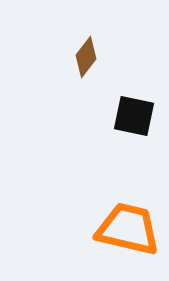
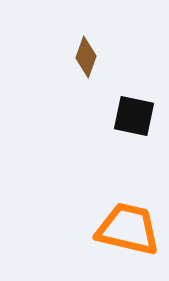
brown diamond: rotated 18 degrees counterclockwise
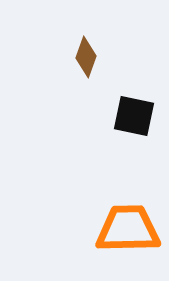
orange trapezoid: rotated 14 degrees counterclockwise
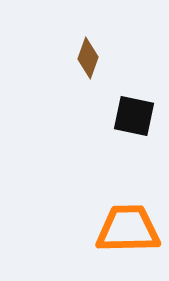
brown diamond: moved 2 px right, 1 px down
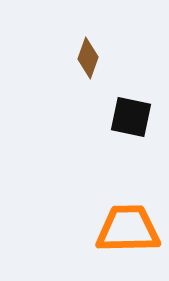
black square: moved 3 px left, 1 px down
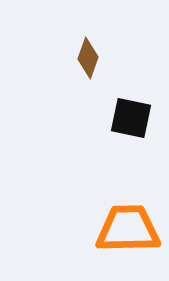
black square: moved 1 px down
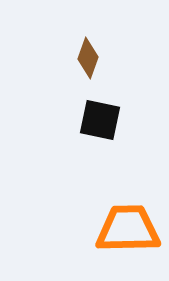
black square: moved 31 px left, 2 px down
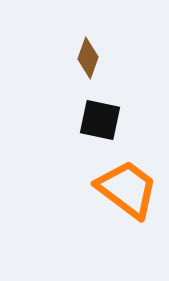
orange trapezoid: moved 1 px left, 40 px up; rotated 38 degrees clockwise
